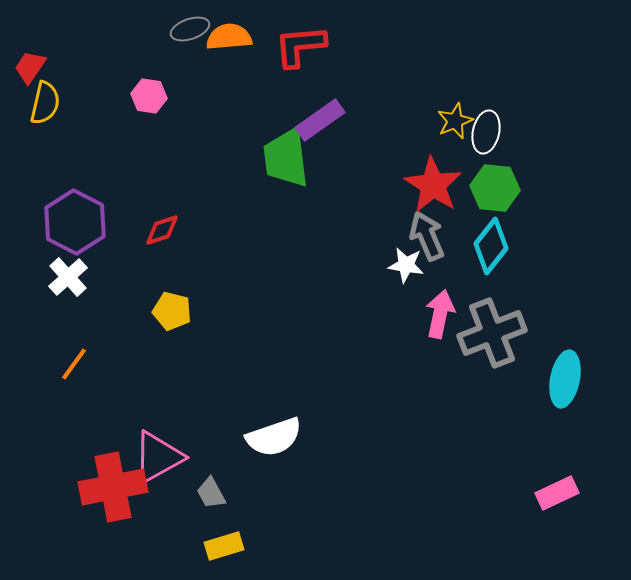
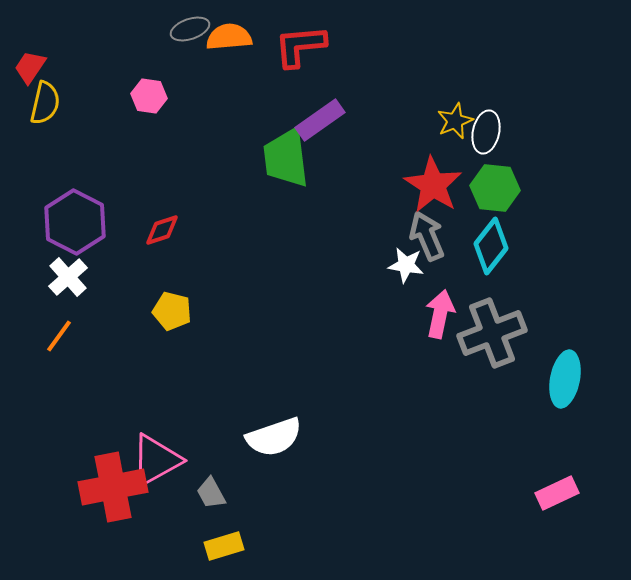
orange line: moved 15 px left, 28 px up
pink triangle: moved 2 px left, 3 px down
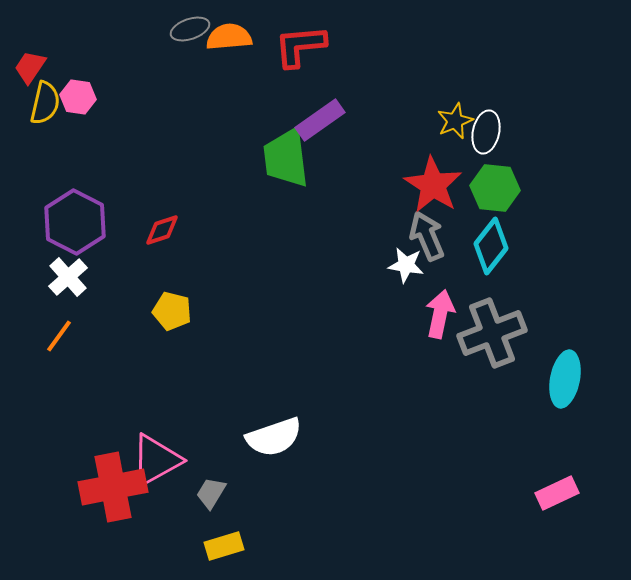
pink hexagon: moved 71 px left, 1 px down
gray trapezoid: rotated 60 degrees clockwise
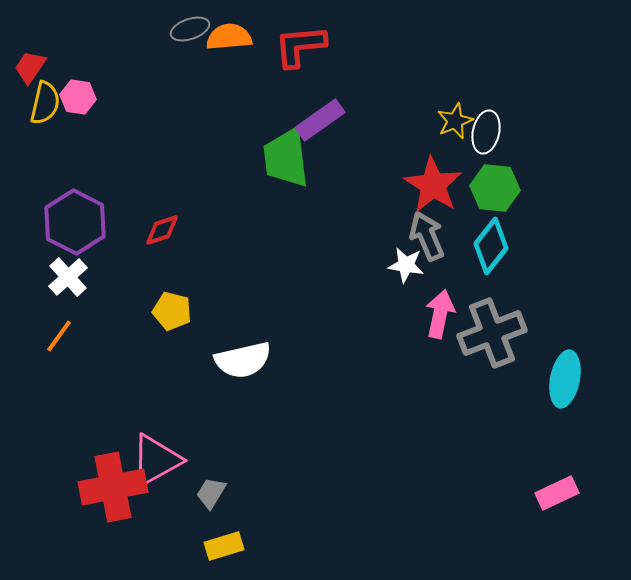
white semicircle: moved 31 px left, 77 px up; rotated 6 degrees clockwise
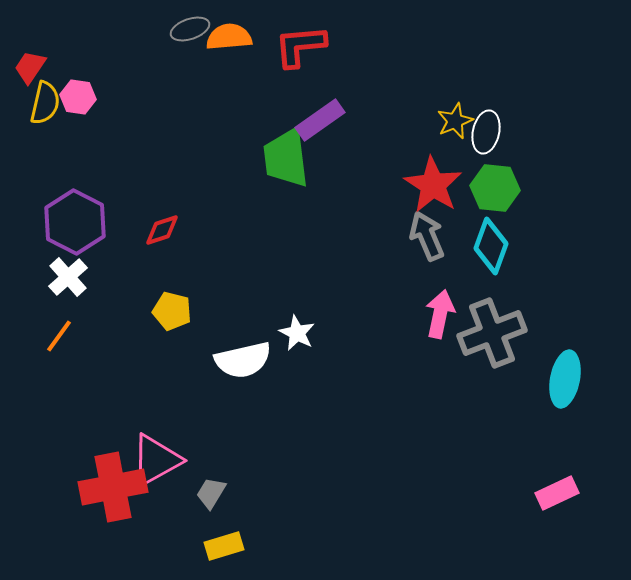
cyan diamond: rotated 18 degrees counterclockwise
white star: moved 109 px left, 68 px down; rotated 18 degrees clockwise
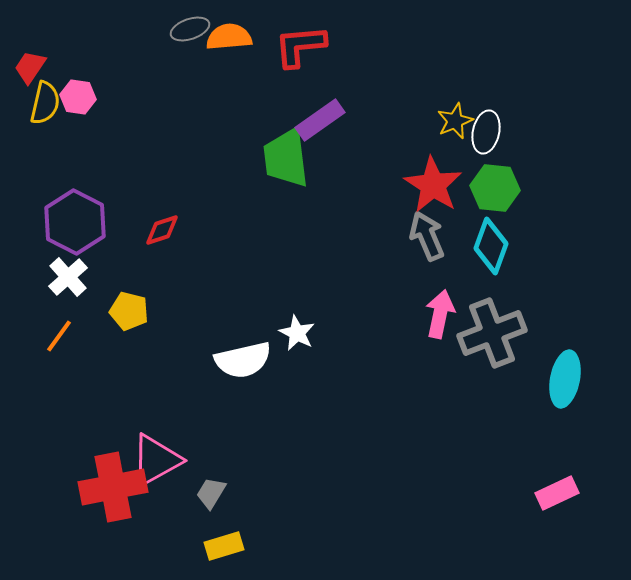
yellow pentagon: moved 43 px left
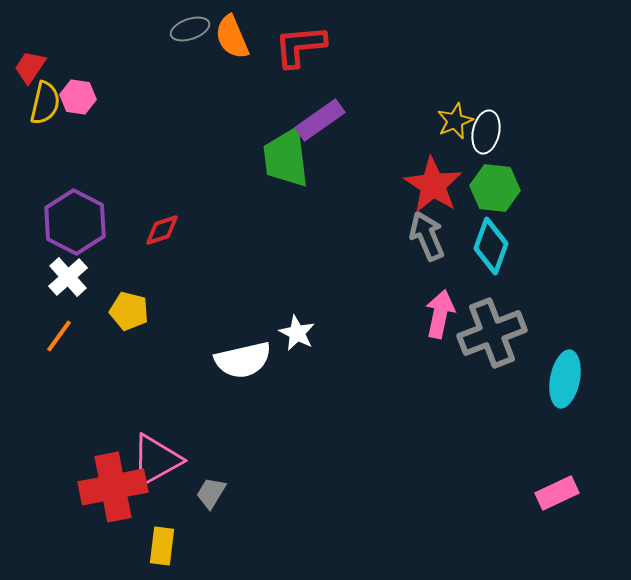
orange semicircle: moved 3 px right; rotated 108 degrees counterclockwise
yellow rectangle: moved 62 px left; rotated 66 degrees counterclockwise
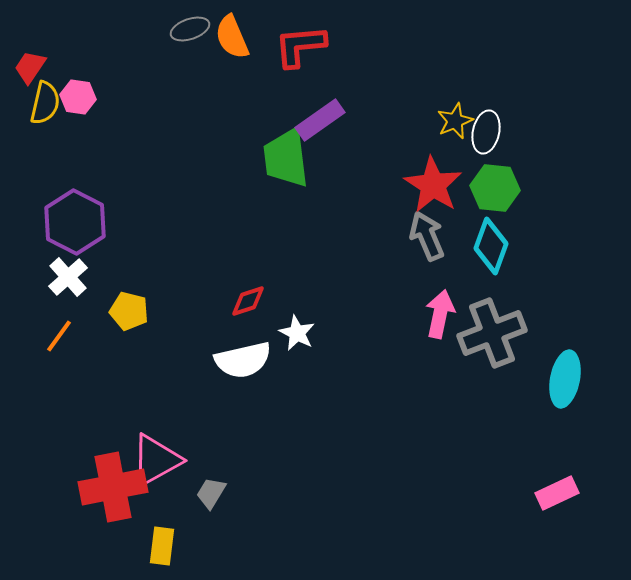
red diamond: moved 86 px right, 71 px down
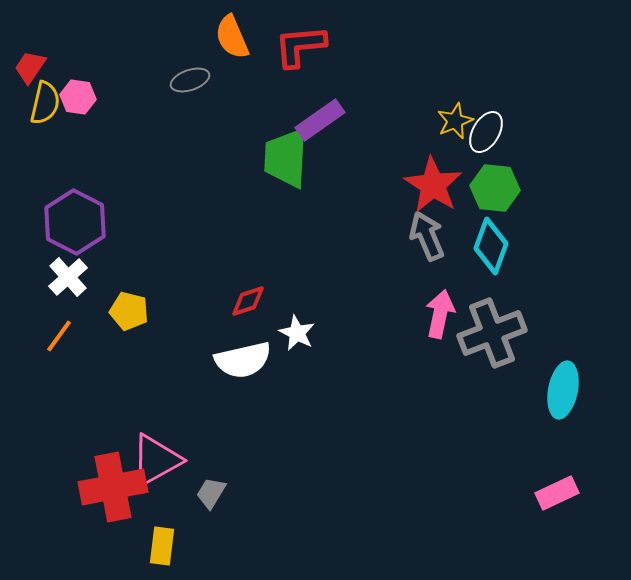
gray ellipse: moved 51 px down
white ellipse: rotated 18 degrees clockwise
green trapezoid: rotated 10 degrees clockwise
cyan ellipse: moved 2 px left, 11 px down
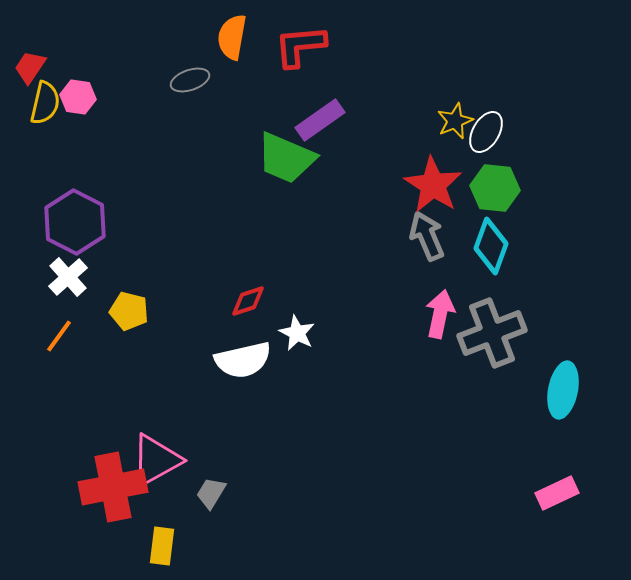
orange semicircle: rotated 33 degrees clockwise
green trapezoid: rotated 70 degrees counterclockwise
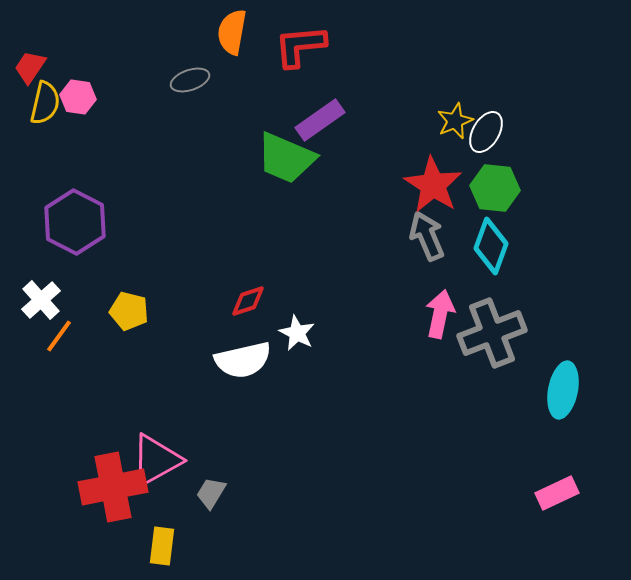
orange semicircle: moved 5 px up
white cross: moved 27 px left, 23 px down
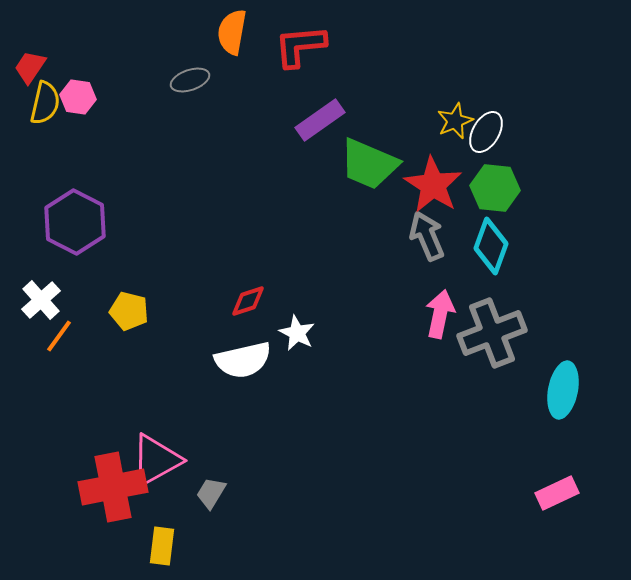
green trapezoid: moved 83 px right, 6 px down
